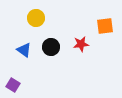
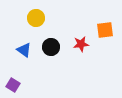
orange square: moved 4 px down
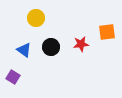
orange square: moved 2 px right, 2 px down
purple square: moved 8 px up
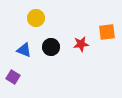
blue triangle: rotated 14 degrees counterclockwise
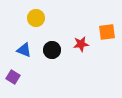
black circle: moved 1 px right, 3 px down
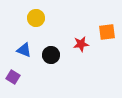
black circle: moved 1 px left, 5 px down
